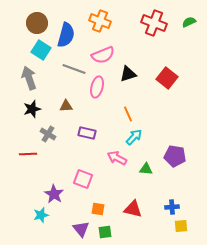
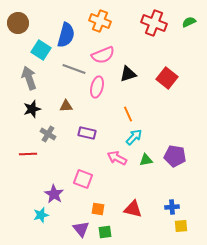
brown circle: moved 19 px left
green triangle: moved 9 px up; rotated 16 degrees counterclockwise
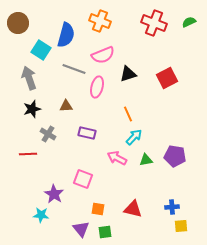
red square: rotated 25 degrees clockwise
cyan star: rotated 21 degrees clockwise
